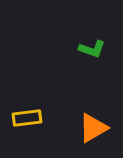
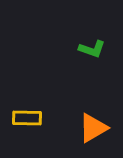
yellow rectangle: rotated 8 degrees clockwise
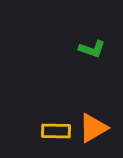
yellow rectangle: moved 29 px right, 13 px down
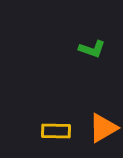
orange triangle: moved 10 px right
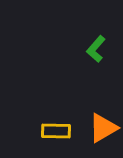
green L-shape: moved 4 px right; rotated 112 degrees clockwise
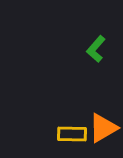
yellow rectangle: moved 16 px right, 3 px down
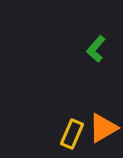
yellow rectangle: rotated 68 degrees counterclockwise
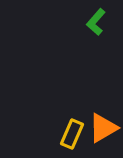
green L-shape: moved 27 px up
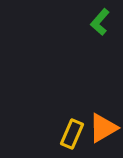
green L-shape: moved 4 px right
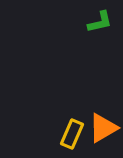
green L-shape: rotated 144 degrees counterclockwise
